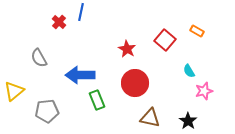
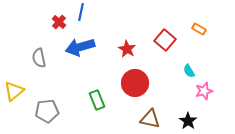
orange rectangle: moved 2 px right, 2 px up
gray semicircle: rotated 18 degrees clockwise
blue arrow: moved 28 px up; rotated 16 degrees counterclockwise
brown triangle: moved 1 px down
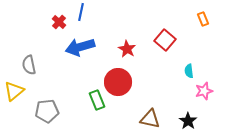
orange rectangle: moved 4 px right, 10 px up; rotated 40 degrees clockwise
gray semicircle: moved 10 px left, 7 px down
cyan semicircle: rotated 24 degrees clockwise
red circle: moved 17 px left, 1 px up
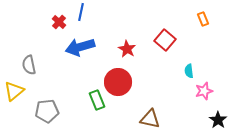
black star: moved 30 px right, 1 px up
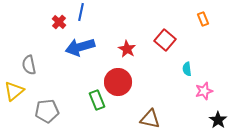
cyan semicircle: moved 2 px left, 2 px up
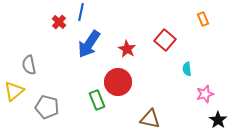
blue arrow: moved 9 px right, 3 px up; rotated 40 degrees counterclockwise
pink star: moved 1 px right, 3 px down
gray pentagon: moved 4 px up; rotated 20 degrees clockwise
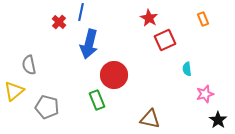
red square: rotated 25 degrees clockwise
blue arrow: rotated 20 degrees counterclockwise
red star: moved 22 px right, 31 px up
red circle: moved 4 px left, 7 px up
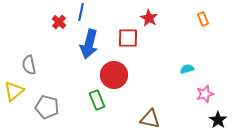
red square: moved 37 px left, 2 px up; rotated 25 degrees clockwise
cyan semicircle: rotated 80 degrees clockwise
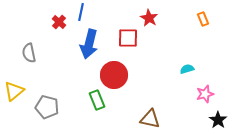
gray semicircle: moved 12 px up
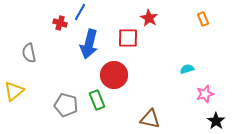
blue line: moved 1 px left; rotated 18 degrees clockwise
red cross: moved 1 px right, 1 px down; rotated 24 degrees counterclockwise
gray pentagon: moved 19 px right, 2 px up
black star: moved 2 px left, 1 px down
